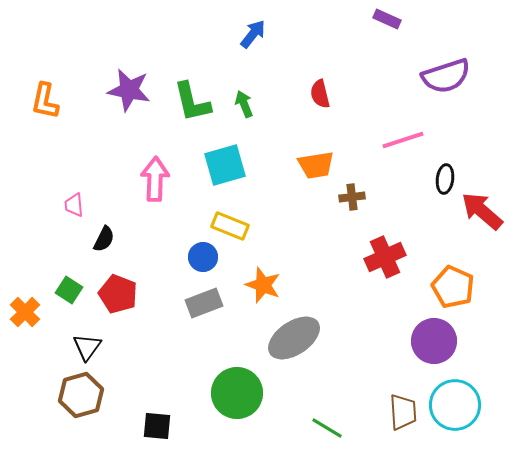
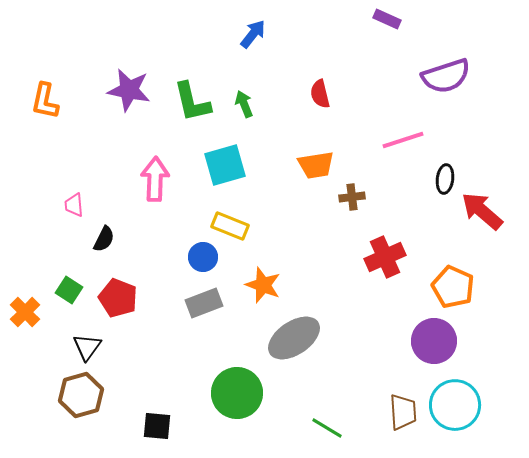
red pentagon: moved 4 px down
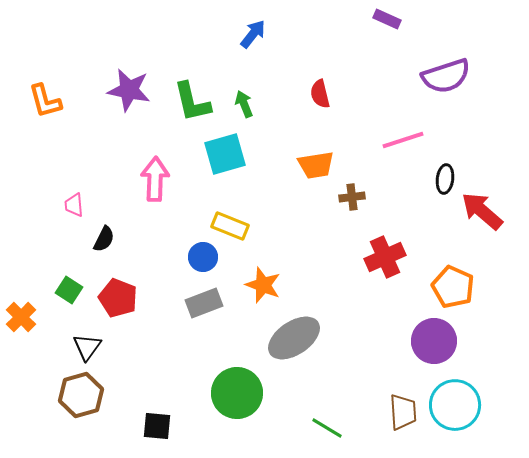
orange L-shape: rotated 27 degrees counterclockwise
cyan square: moved 11 px up
orange cross: moved 4 px left, 5 px down
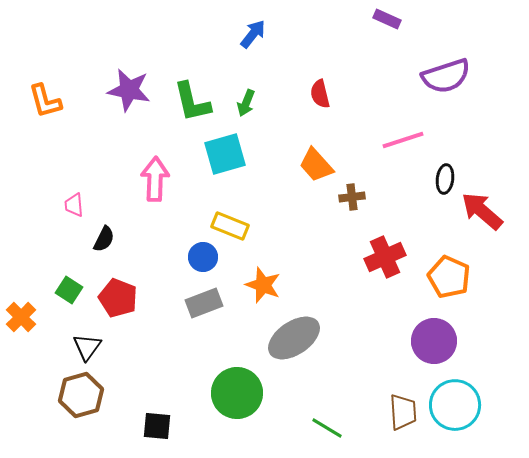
green arrow: moved 2 px right, 1 px up; rotated 136 degrees counterclockwise
orange trapezoid: rotated 57 degrees clockwise
orange pentagon: moved 4 px left, 10 px up
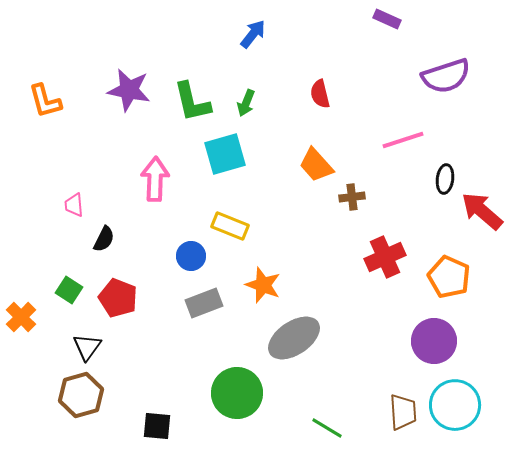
blue circle: moved 12 px left, 1 px up
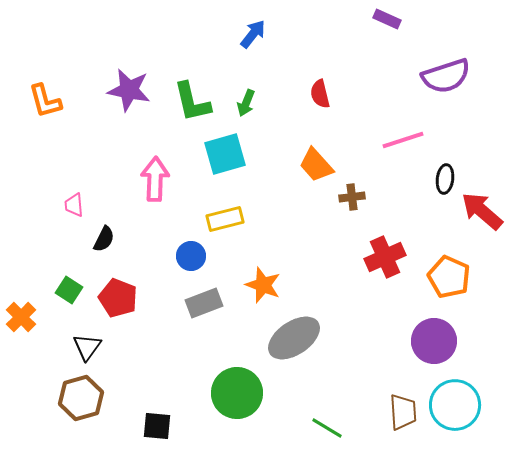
yellow rectangle: moved 5 px left, 7 px up; rotated 36 degrees counterclockwise
brown hexagon: moved 3 px down
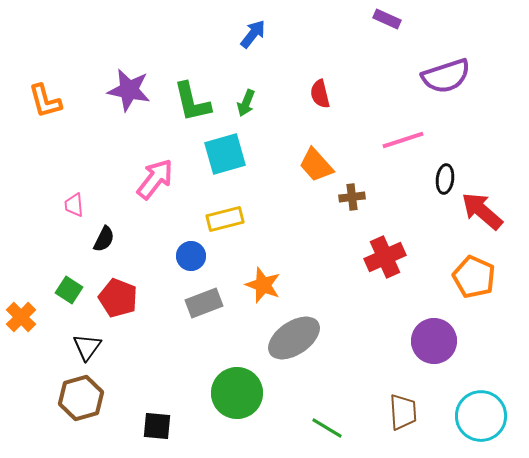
pink arrow: rotated 36 degrees clockwise
orange pentagon: moved 25 px right
cyan circle: moved 26 px right, 11 px down
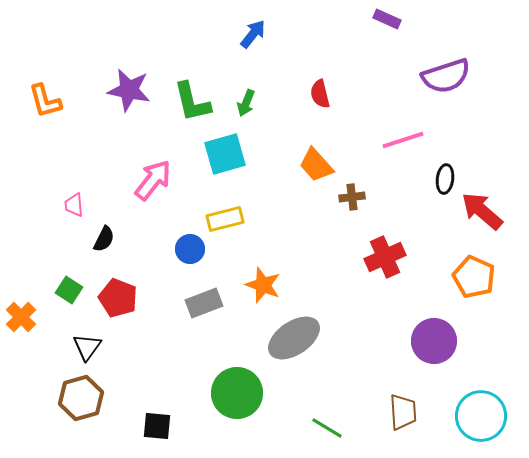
pink arrow: moved 2 px left, 1 px down
blue circle: moved 1 px left, 7 px up
